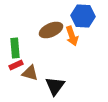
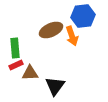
blue hexagon: rotated 10 degrees counterclockwise
brown triangle: rotated 18 degrees counterclockwise
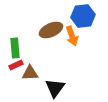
black triangle: moved 2 px down
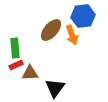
brown ellipse: rotated 25 degrees counterclockwise
orange arrow: moved 1 px up
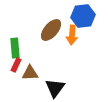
orange arrow: rotated 24 degrees clockwise
red rectangle: rotated 40 degrees counterclockwise
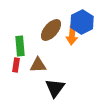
blue hexagon: moved 1 px left, 6 px down; rotated 20 degrees counterclockwise
green rectangle: moved 5 px right, 2 px up
red rectangle: rotated 16 degrees counterclockwise
brown triangle: moved 8 px right, 8 px up
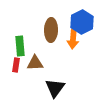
brown ellipse: rotated 40 degrees counterclockwise
orange arrow: moved 1 px right, 4 px down
brown triangle: moved 3 px left, 2 px up
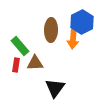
green rectangle: rotated 36 degrees counterclockwise
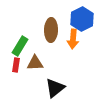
blue hexagon: moved 3 px up
green rectangle: rotated 72 degrees clockwise
black triangle: rotated 15 degrees clockwise
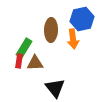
blue hexagon: rotated 15 degrees clockwise
orange arrow: rotated 12 degrees counterclockwise
green rectangle: moved 4 px right, 2 px down
red rectangle: moved 3 px right, 4 px up
black triangle: rotated 30 degrees counterclockwise
